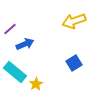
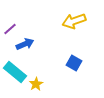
blue square: rotated 28 degrees counterclockwise
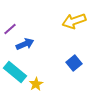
blue square: rotated 21 degrees clockwise
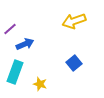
cyan rectangle: rotated 70 degrees clockwise
yellow star: moved 4 px right; rotated 24 degrees counterclockwise
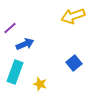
yellow arrow: moved 1 px left, 5 px up
purple line: moved 1 px up
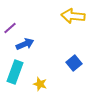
yellow arrow: rotated 25 degrees clockwise
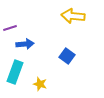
purple line: rotated 24 degrees clockwise
blue arrow: rotated 18 degrees clockwise
blue square: moved 7 px left, 7 px up; rotated 14 degrees counterclockwise
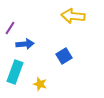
purple line: rotated 40 degrees counterclockwise
blue square: moved 3 px left; rotated 21 degrees clockwise
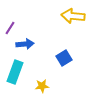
blue square: moved 2 px down
yellow star: moved 2 px right, 2 px down; rotated 24 degrees counterclockwise
